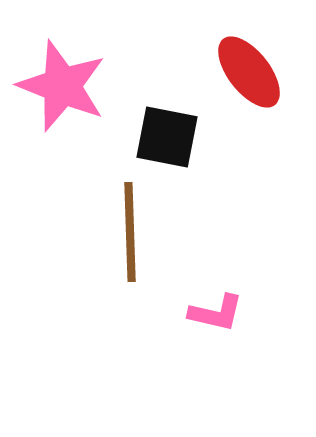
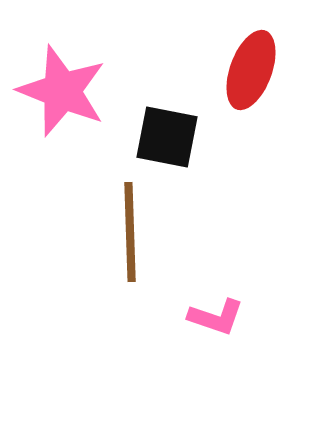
red ellipse: moved 2 px right, 2 px up; rotated 58 degrees clockwise
pink star: moved 5 px down
pink L-shape: moved 4 px down; rotated 6 degrees clockwise
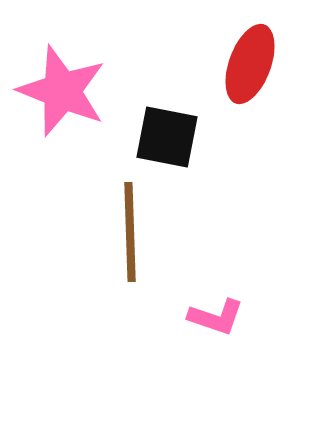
red ellipse: moved 1 px left, 6 px up
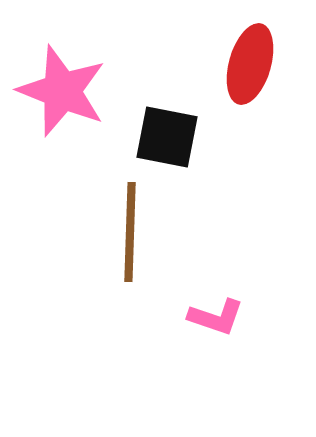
red ellipse: rotated 4 degrees counterclockwise
brown line: rotated 4 degrees clockwise
